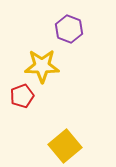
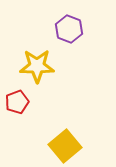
yellow star: moved 5 px left
red pentagon: moved 5 px left, 6 px down
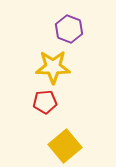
yellow star: moved 16 px right, 1 px down
red pentagon: moved 28 px right; rotated 15 degrees clockwise
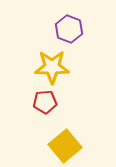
yellow star: moved 1 px left
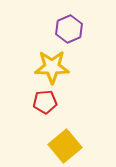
purple hexagon: rotated 16 degrees clockwise
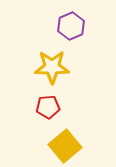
purple hexagon: moved 2 px right, 3 px up
red pentagon: moved 3 px right, 5 px down
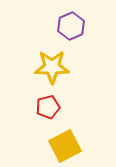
red pentagon: rotated 10 degrees counterclockwise
yellow square: rotated 12 degrees clockwise
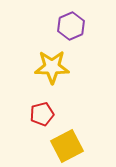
red pentagon: moved 6 px left, 7 px down
yellow square: moved 2 px right
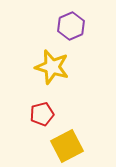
yellow star: rotated 16 degrees clockwise
